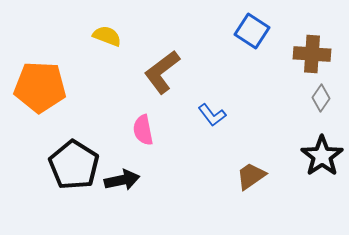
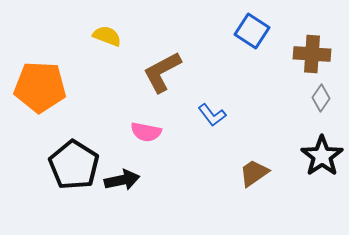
brown L-shape: rotated 9 degrees clockwise
pink semicircle: moved 3 px right, 2 px down; rotated 68 degrees counterclockwise
brown trapezoid: moved 3 px right, 3 px up
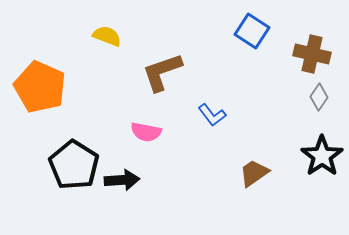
brown cross: rotated 9 degrees clockwise
brown L-shape: rotated 9 degrees clockwise
orange pentagon: rotated 21 degrees clockwise
gray diamond: moved 2 px left, 1 px up
black arrow: rotated 8 degrees clockwise
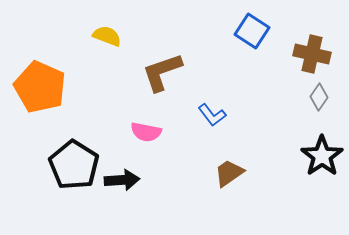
brown trapezoid: moved 25 px left
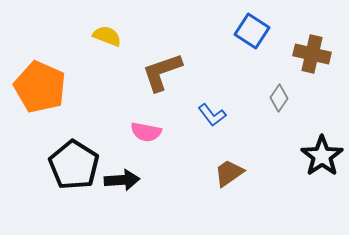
gray diamond: moved 40 px left, 1 px down
